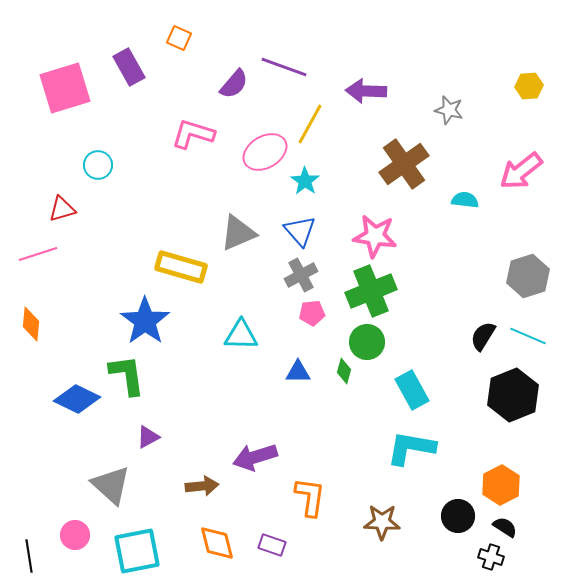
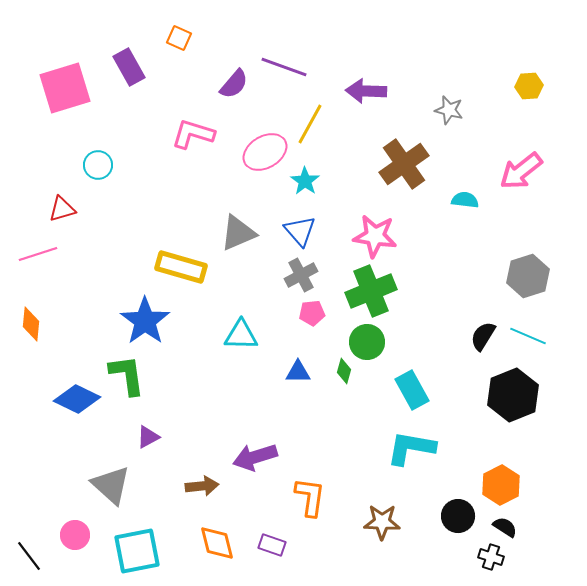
black line at (29, 556): rotated 28 degrees counterclockwise
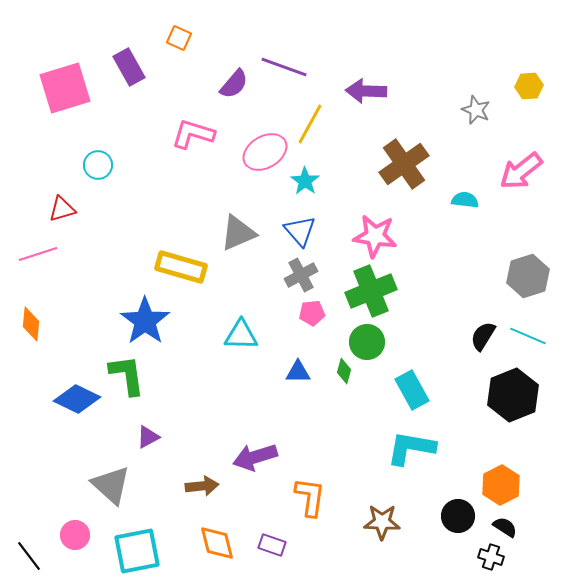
gray star at (449, 110): moved 27 px right; rotated 8 degrees clockwise
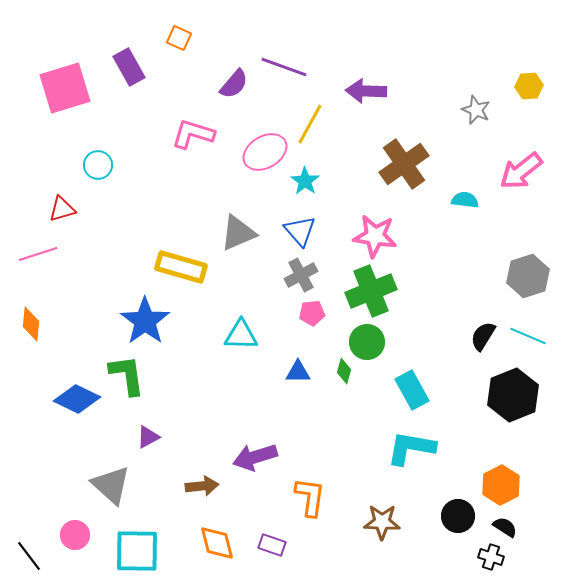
cyan square at (137, 551): rotated 12 degrees clockwise
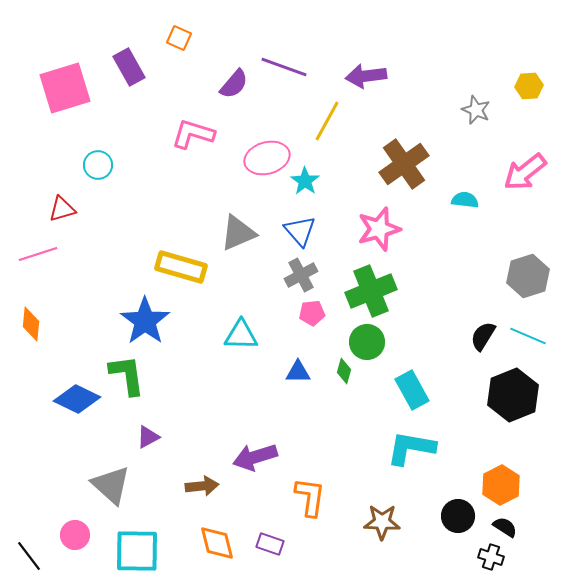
purple arrow at (366, 91): moved 15 px up; rotated 9 degrees counterclockwise
yellow line at (310, 124): moved 17 px right, 3 px up
pink ellipse at (265, 152): moved 2 px right, 6 px down; rotated 15 degrees clockwise
pink arrow at (521, 171): moved 4 px right, 1 px down
pink star at (375, 236): moved 4 px right, 7 px up; rotated 24 degrees counterclockwise
purple rectangle at (272, 545): moved 2 px left, 1 px up
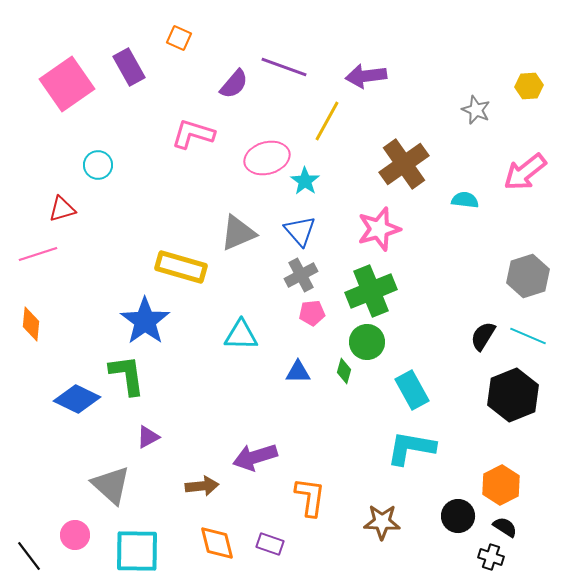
pink square at (65, 88): moved 2 px right, 4 px up; rotated 18 degrees counterclockwise
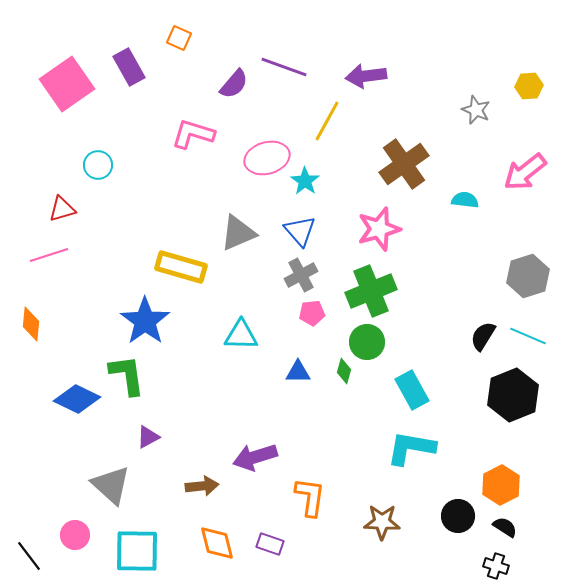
pink line at (38, 254): moved 11 px right, 1 px down
black cross at (491, 557): moved 5 px right, 9 px down
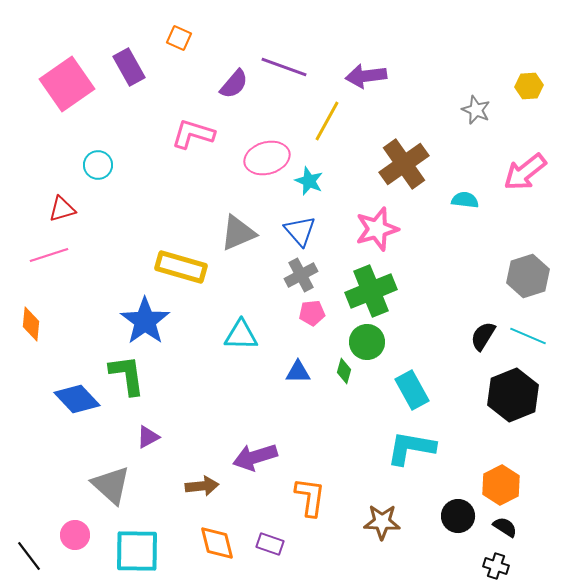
cyan star at (305, 181): moved 4 px right; rotated 12 degrees counterclockwise
pink star at (379, 229): moved 2 px left
blue diamond at (77, 399): rotated 21 degrees clockwise
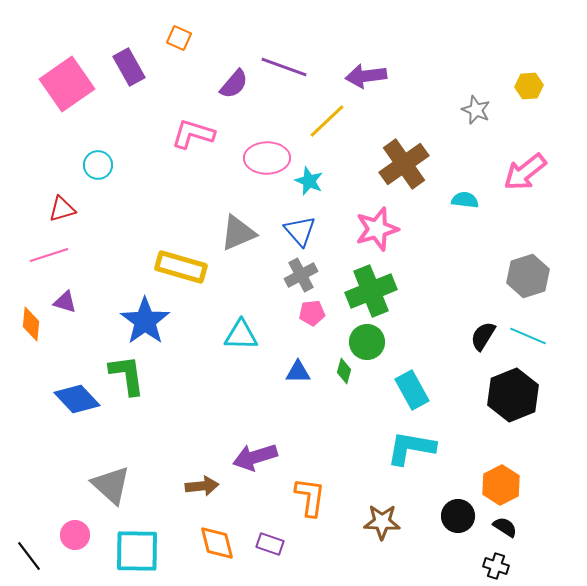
yellow line at (327, 121): rotated 18 degrees clockwise
pink ellipse at (267, 158): rotated 15 degrees clockwise
purple triangle at (148, 437): moved 83 px left, 135 px up; rotated 45 degrees clockwise
